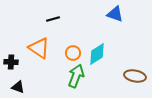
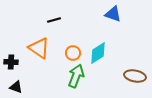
blue triangle: moved 2 px left
black line: moved 1 px right, 1 px down
cyan diamond: moved 1 px right, 1 px up
black triangle: moved 2 px left
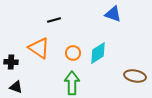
green arrow: moved 4 px left, 7 px down; rotated 20 degrees counterclockwise
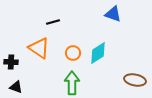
black line: moved 1 px left, 2 px down
brown ellipse: moved 4 px down
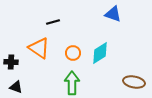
cyan diamond: moved 2 px right
brown ellipse: moved 1 px left, 2 px down
